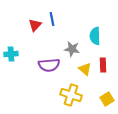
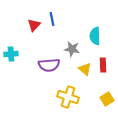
red triangle: moved 1 px left
yellow cross: moved 3 px left, 2 px down
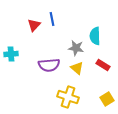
gray star: moved 4 px right, 1 px up
red rectangle: rotated 56 degrees counterclockwise
yellow triangle: moved 8 px left, 1 px up
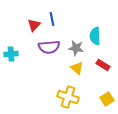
purple semicircle: moved 18 px up
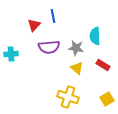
blue line: moved 1 px right, 3 px up
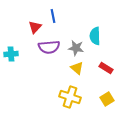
red triangle: moved 1 px right, 2 px down
red rectangle: moved 3 px right, 3 px down
yellow cross: moved 2 px right
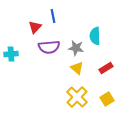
red rectangle: rotated 64 degrees counterclockwise
yellow cross: moved 7 px right; rotated 25 degrees clockwise
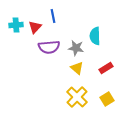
cyan cross: moved 5 px right, 29 px up
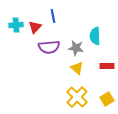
red rectangle: moved 1 px right, 2 px up; rotated 32 degrees clockwise
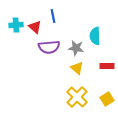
red triangle: rotated 32 degrees counterclockwise
